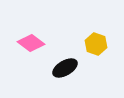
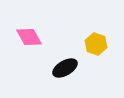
pink diamond: moved 2 px left, 6 px up; rotated 24 degrees clockwise
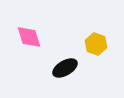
pink diamond: rotated 12 degrees clockwise
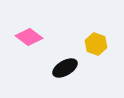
pink diamond: rotated 36 degrees counterclockwise
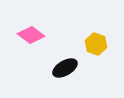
pink diamond: moved 2 px right, 2 px up
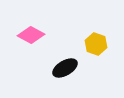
pink diamond: rotated 8 degrees counterclockwise
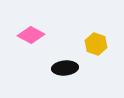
black ellipse: rotated 25 degrees clockwise
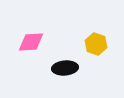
pink diamond: moved 7 px down; rotated 32 degrees counterclockwise
